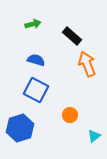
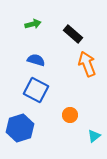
black rectangle: moved 1 px right, 2 px up
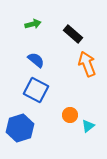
blue semicircle: rotated 24 degrees clockwise
cyan triangle: moved 6 px left, 10 px up
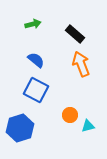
black rectangle: moved 2 px right
orange arrow: moved 6 px left
cyan triangle: rotated 24 degrees clockwise
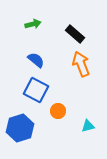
orange circle: moved 12 px left, 4 px up
